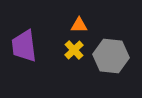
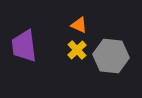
orange triangle: rotated 24 degrees clockwise
yellow cross: moved 3 px right
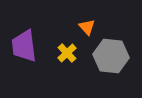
orange triangle: moved 8 px right, 2 px down; rotated 24 degrees clockwise
yellow cross: moved 10 px left, 3 px down
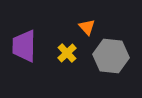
purple trapezoid: rotated 8 degrees clockwise
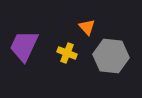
purple trapezoid: rotated 24 degrees clockwise
yellow cross: rotated 24 degrees counterclockwise
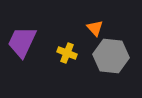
orange triangle: moved 8 px right, 1 px down
purple trapezoid: moved 2 px left, 4 px up
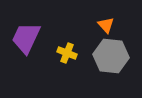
orange triangle: moved 11 px right, 3 px up
purple trapezoid: moved 4 px right, 4 px up
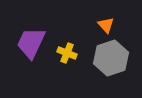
purple trapezoid: moved 5 px right, 5 px down
gray hexagon: moved 2 px down; rotated 24 degrees counterclockwise
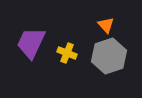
gray hexagon: moved 2 px left, 2 px up
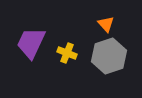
orange triangle: moved 1 px up
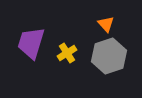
purple trapezoid: rotated 8 degrees counterclockwise
yellow cross: rotated 36 degrees clockwise
